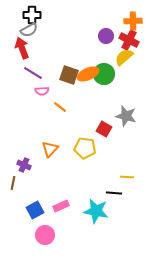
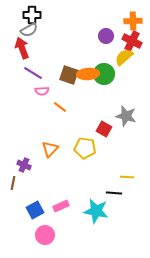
red cross: moved 3 px right, 1 px down
orange ellipse: rotated 20 degrees clockwise
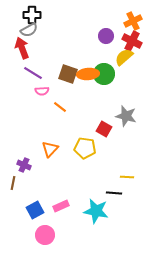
orange cross: rotated 24 degrees counterclockwise
brown square: moved 1 px left, 1 px up
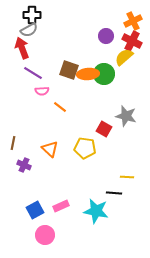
brown square: moved 1 px right, 4 px up
orange triangle: rotated 30 degrees counterclockwise
brown line: moved 40 px up
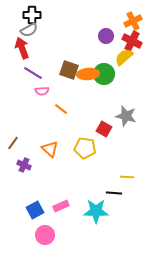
orange line: moved 1 px right, 2 px down
brown line: rotated 24 degrees clockwise
cyan star: rotated 10 degrees counterclockwise
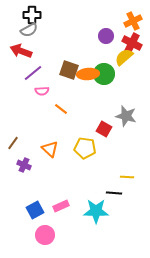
red cross: moved 2 px down
red arrow: moved 1 px left, 3 px down; rotated 50 degrees counterclockwise
purple line: rotated 72 degrees counterclockwise
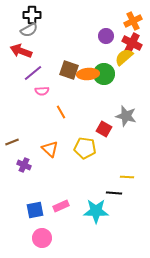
orange line: moved 3 px down; rotated 24 degrees clockwise
brown line: moved 1 px left, 1 px up; rotated 32 degrees clockwise
blue square: rotated 18 degrees clockwise
pink circle: moved 3 px left, 3 px down
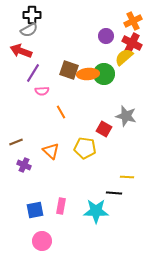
purple line: rotated 18 degrees counterclockwise
brown line: moved 4 px right
orange triangle: moved 1 px right, 2 px down
pink rectangle: rotated 56 degrees counterclockwise
pink circle: moved 3 px down
